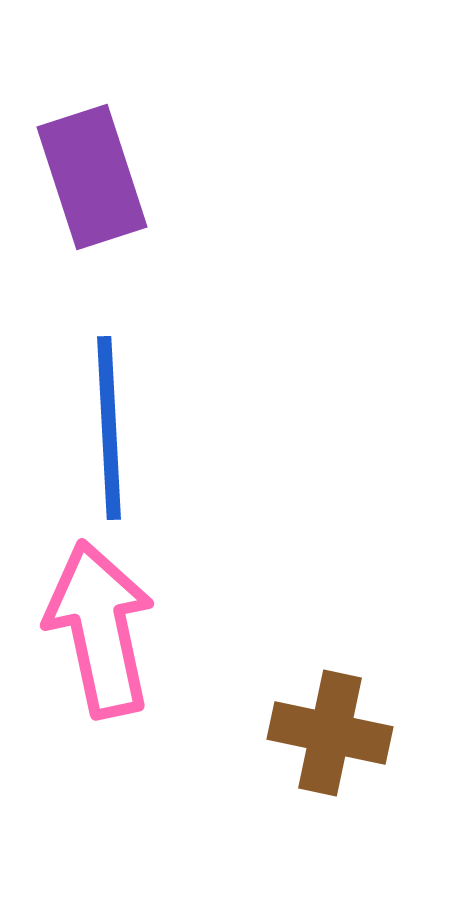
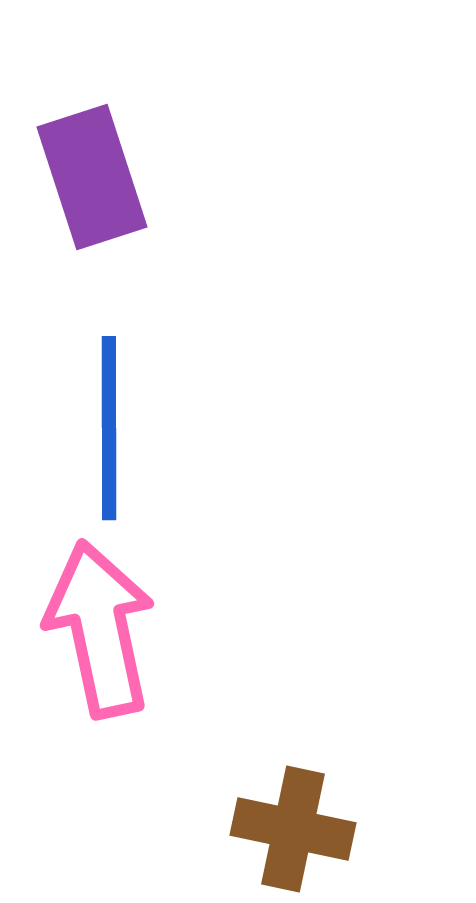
blue line: rotated 3 degrees clockwise
brown cross: moved 37 px left, 96 px down
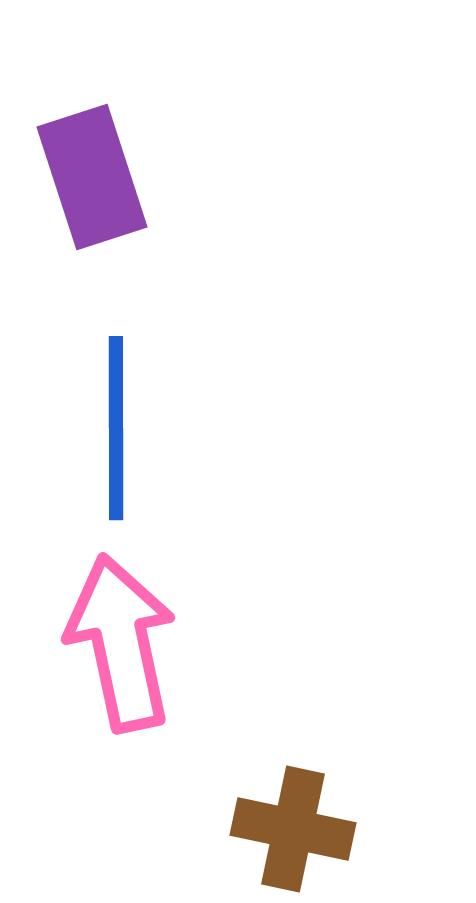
blue line: moved 7 px right
pink arrow: moved 21 px right, 14 px down
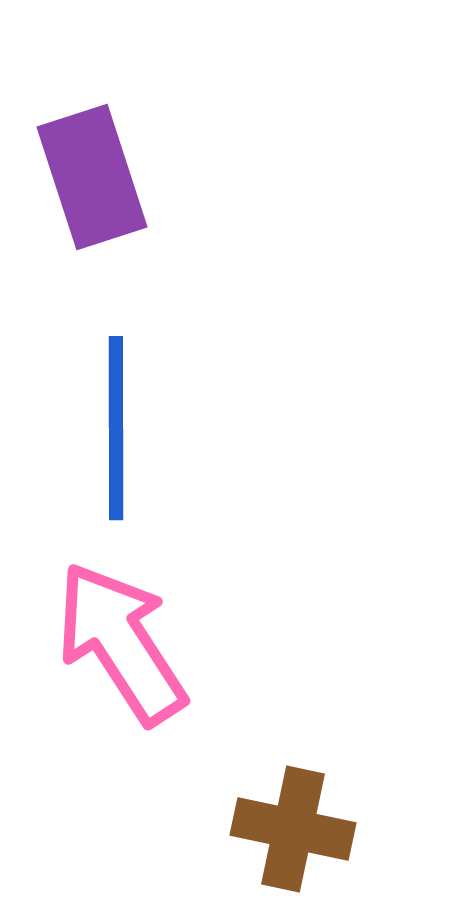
pink arrow: rotated 21 degrees counterclockwise
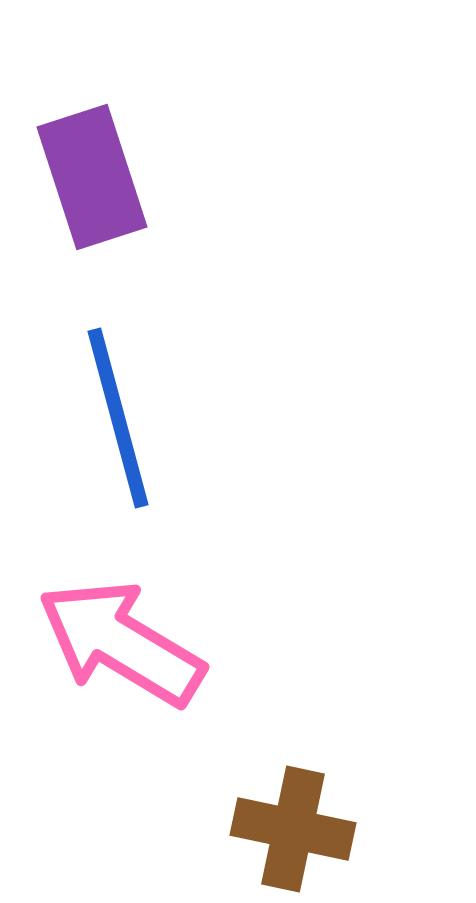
blue line: moved 2 px right, 10 px up; rotated 15 degrees counterclockwise
pink arrow: rotated 26 degrees counterclockwise
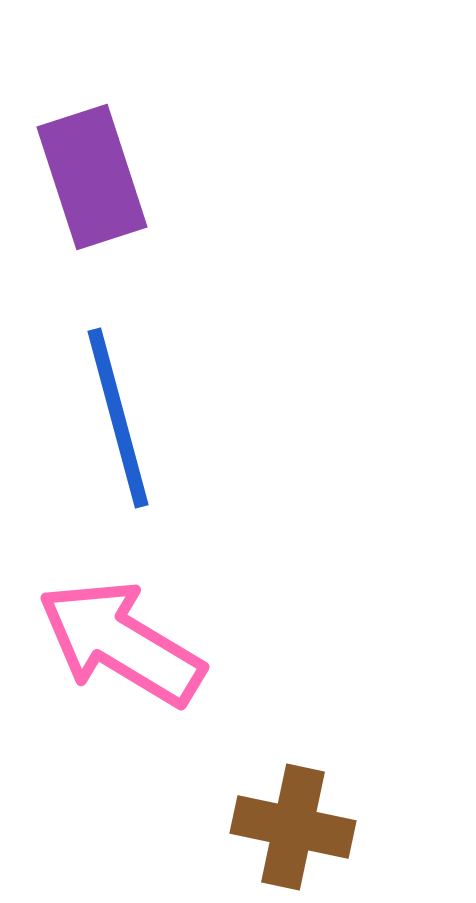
brown cross: moved 2 px up
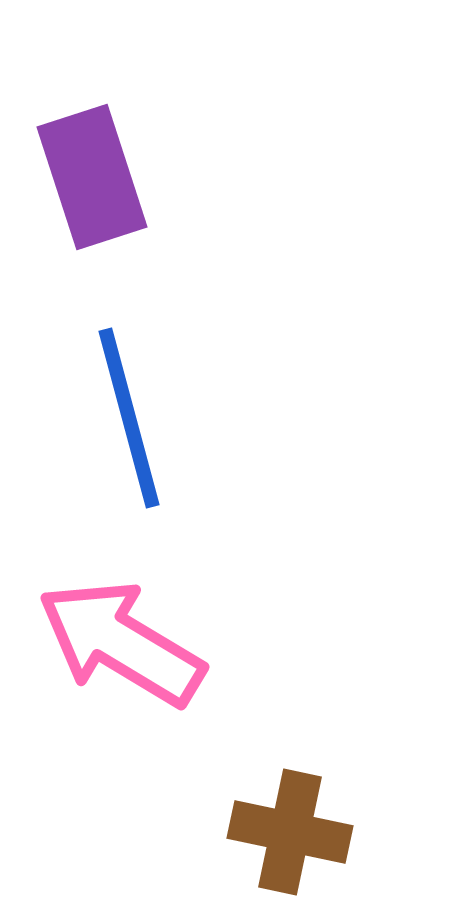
blue line: moved 11 px right
brown cross: moved 3 px left, 5 px down
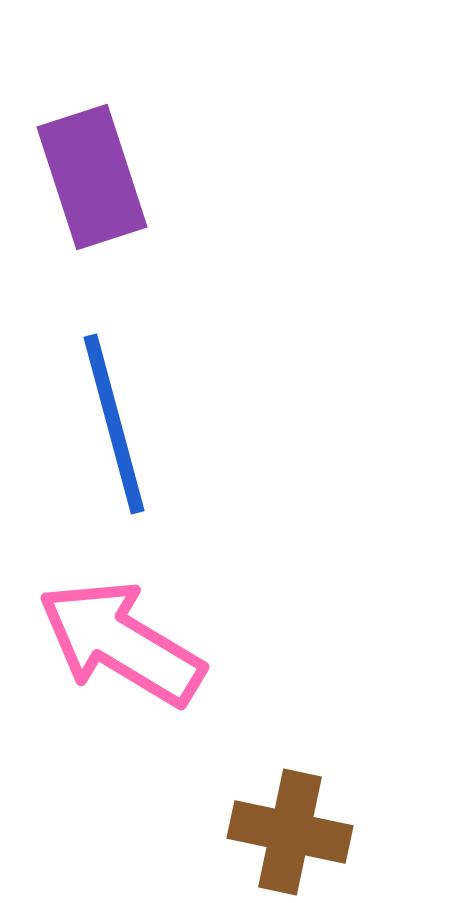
blue line: moved 15 px left, 6 px down
